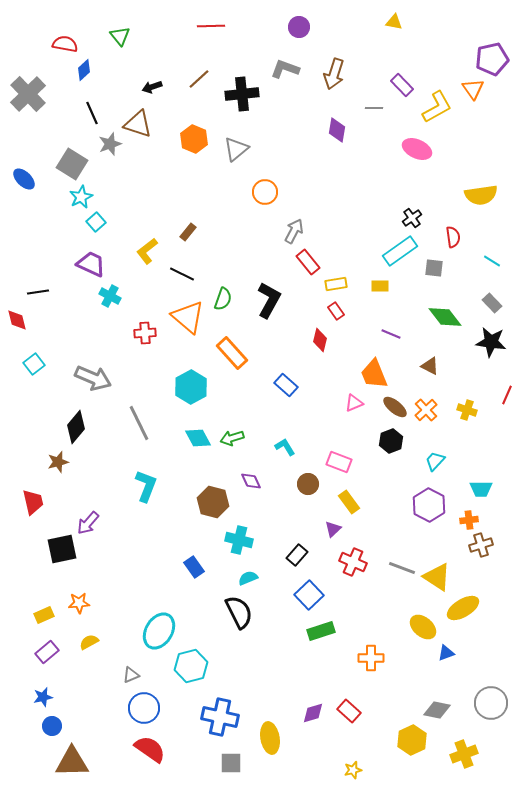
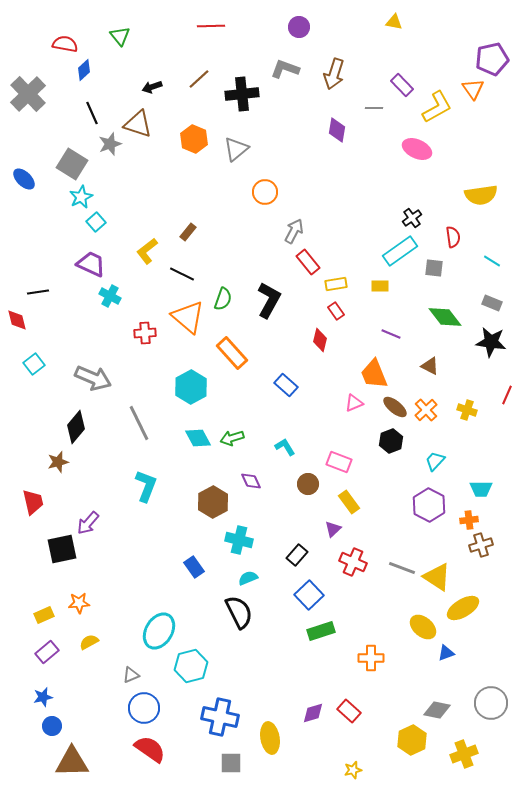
gray rectangle at (492, 303): rotated 24 degrees counterclockwise
brown hexagon at (213, 502): rotated 16 degrees clockwise
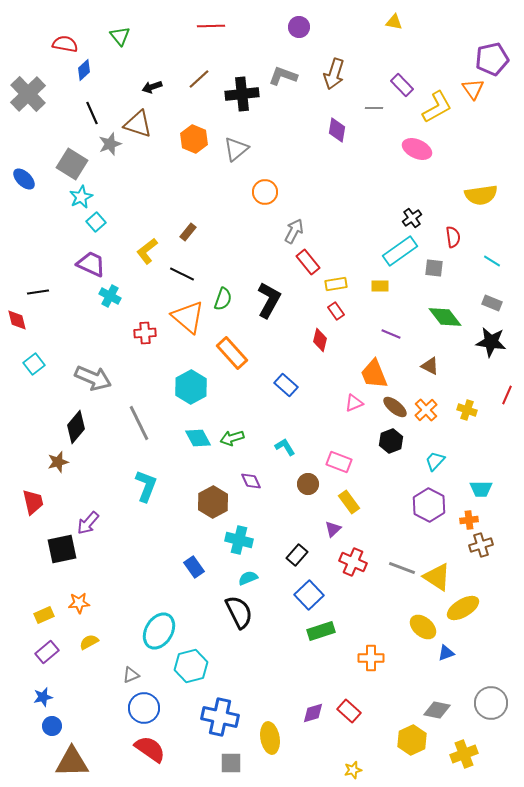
gray L-shape at (285, 69): moved 2 px left, 7 px down
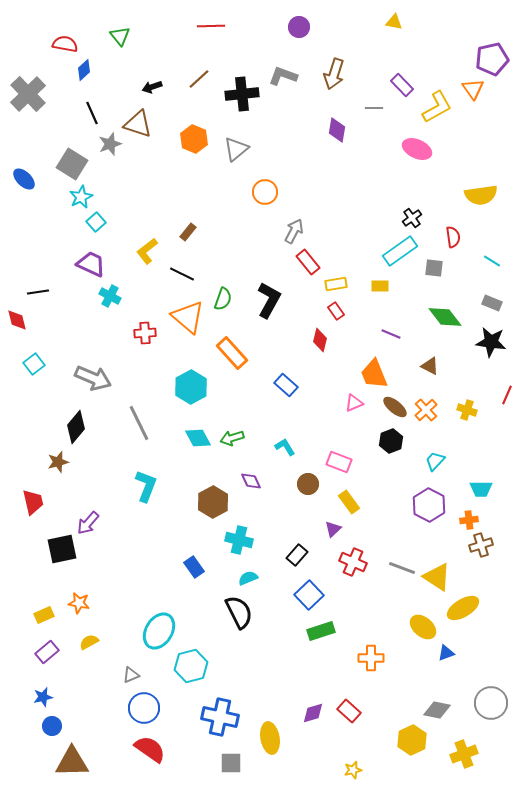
orange star at (79, 603): rotated 15 degrees clockwise
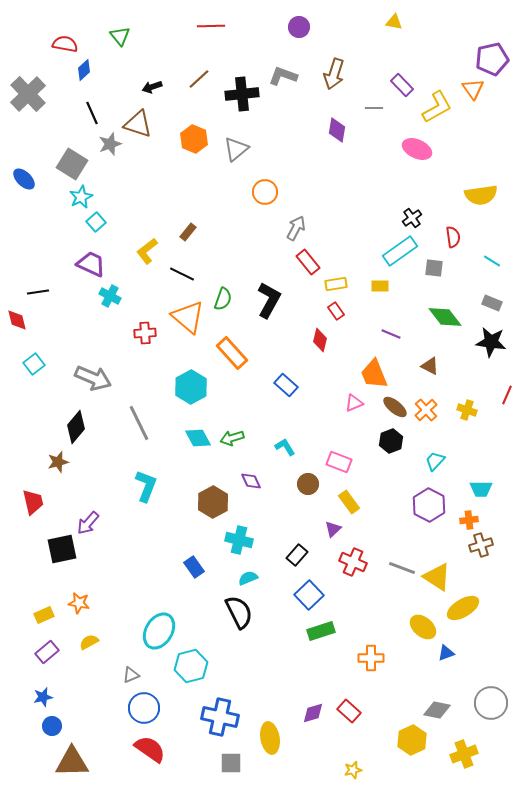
gray arrow at (294, 231): moved 2 px right, 3 px up
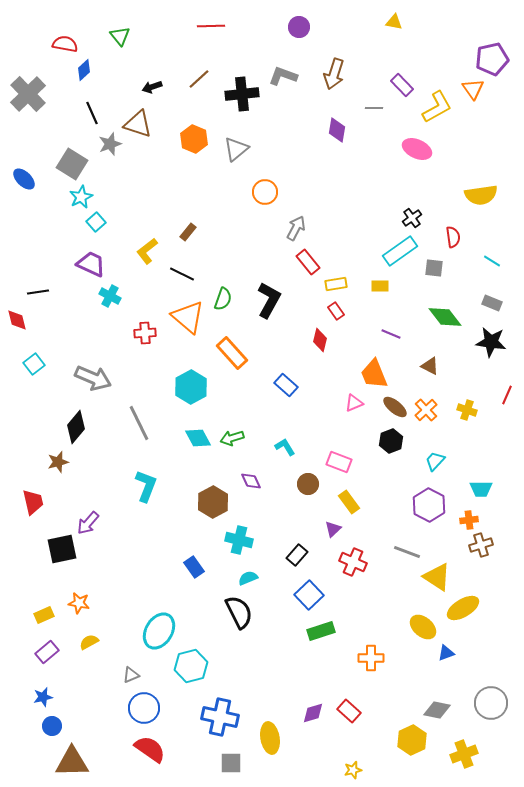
gray line at (402, 568): moved 5 px right, 16 px up
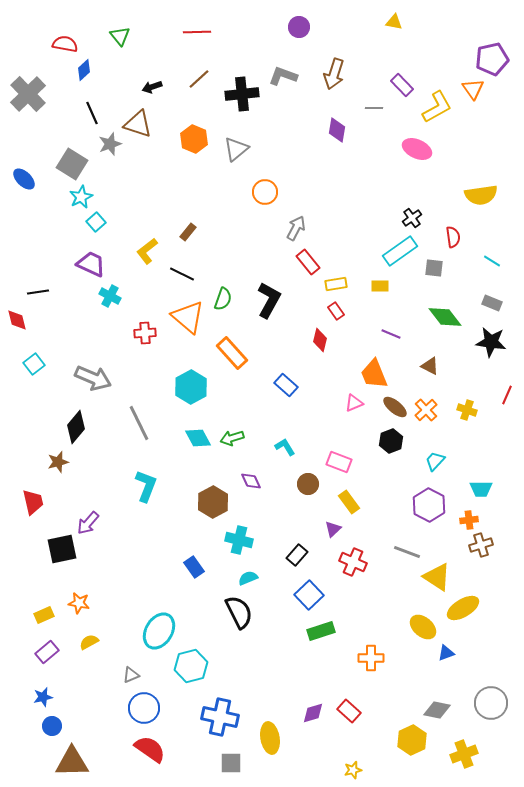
red line at (211, 26): moved 14 px left, 6 px down
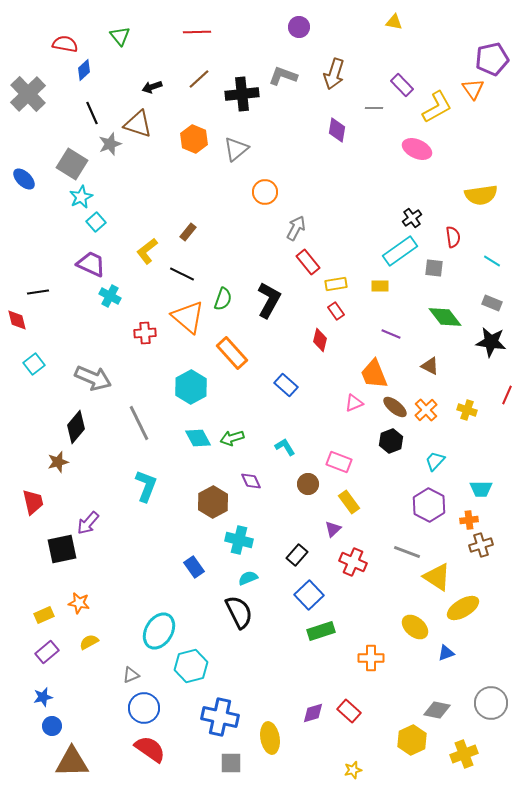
yellow ellipse at (423, 627): moved 8 px left
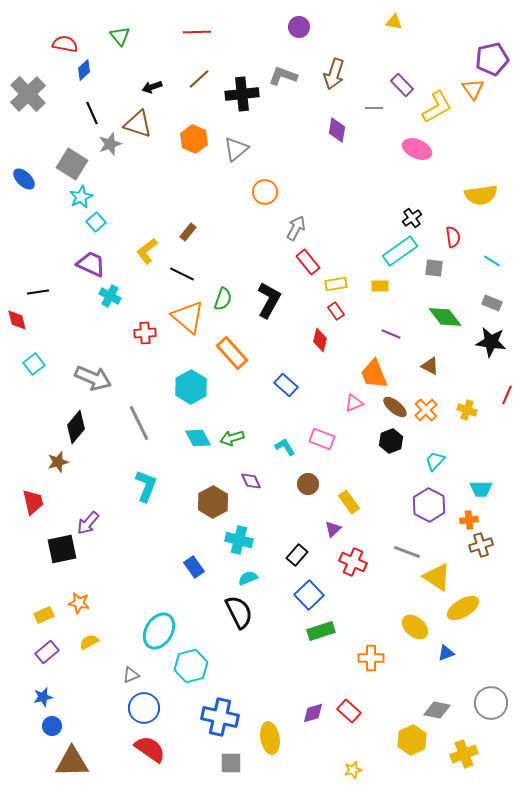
pink rectangle at (339, 462): moved 17 px left, 23 px up
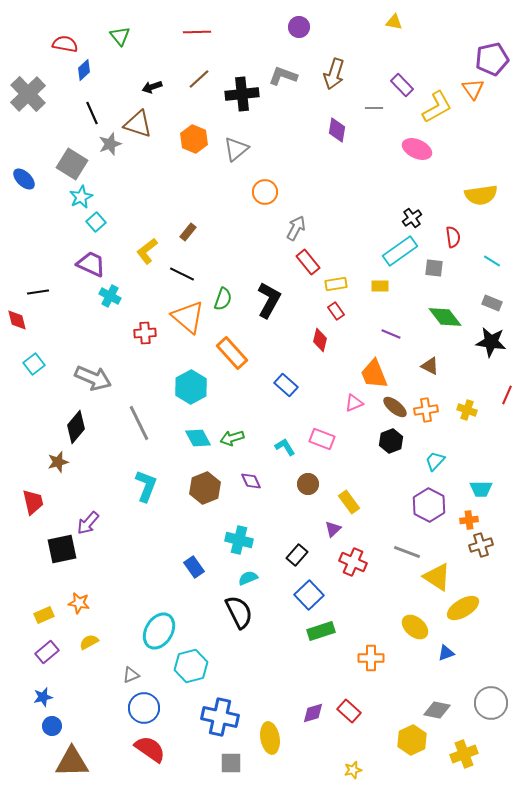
orange cross at (426, 410): rotated 35 degrees clockwise
brown hexagon at (213, 502): moved 8 px left, 14 px up; rotated 8 degrees clockwise
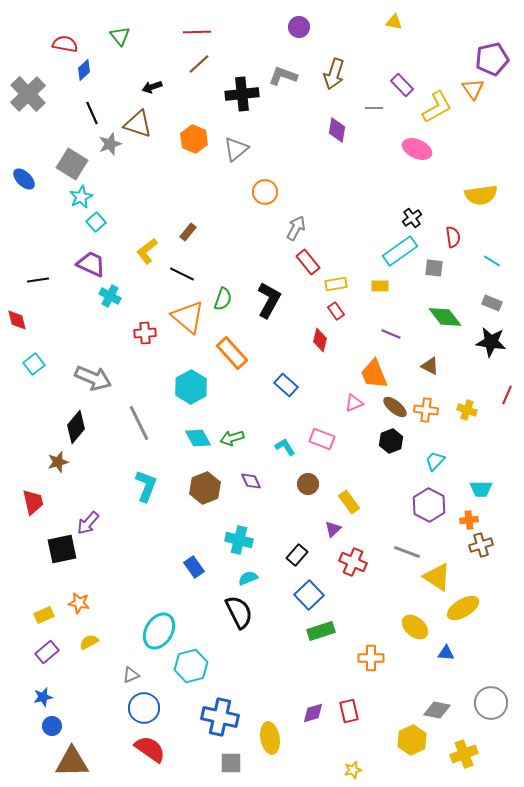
brown line at (199, 79): moved 15 px up
black line at (38, 292): moved 12 px up
orange cross at (426, 410): rotated 15 degrees clockwise
blue triangle at (446, 653): rotated 24 degrees clockwise
red rectangle at (349, 711): rotated 35 degrees clockwise
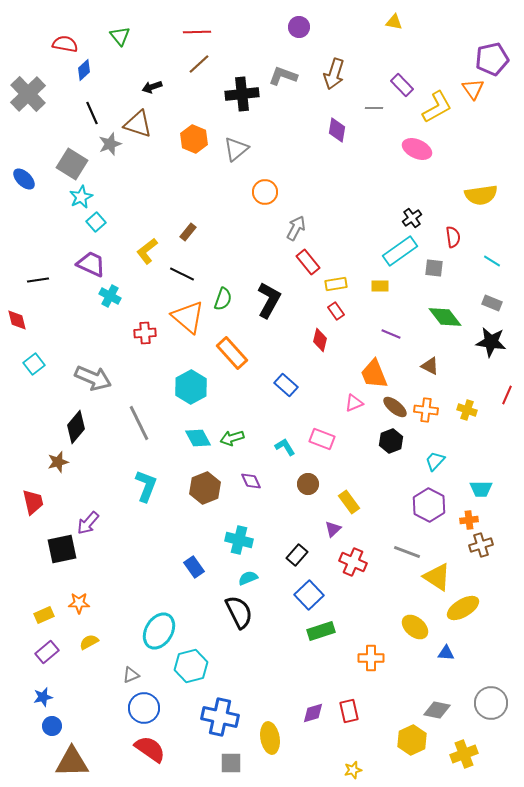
orange star at (79, 603): rotated 10 degrees counterclockwise
